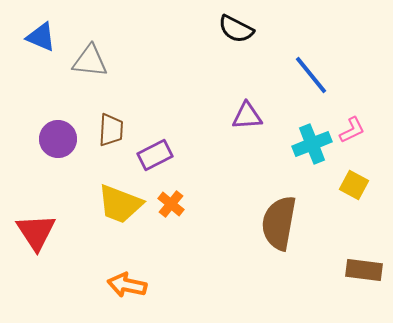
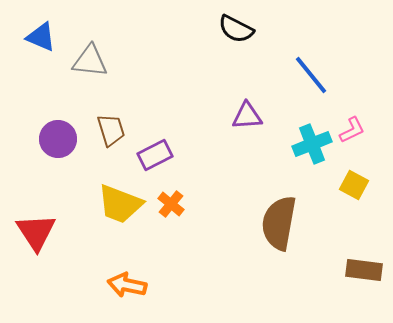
brown trapezoid: rotated 20 degrees counterclockwise
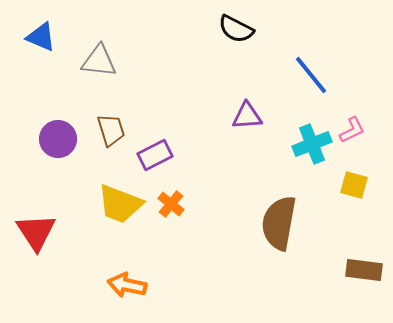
gray triangle: moved 9 px right
yellow square: rotated 12 degrees counterclockwise
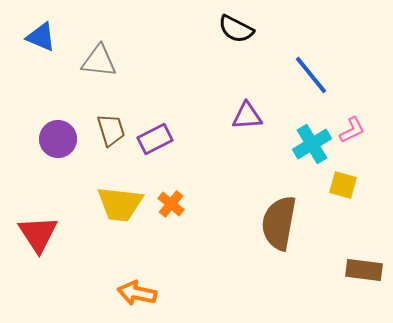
cyan cross: rotated 9 degrees counterclockwise
purple rectangle: moved 16 px up
yellow square: moved 11 px left
yellow trapezoid: rotated 15 degrees counterclockwise
red triangle: moved 2 px right, 2 px down
orange arrow: moved 10 px right, 8 px down
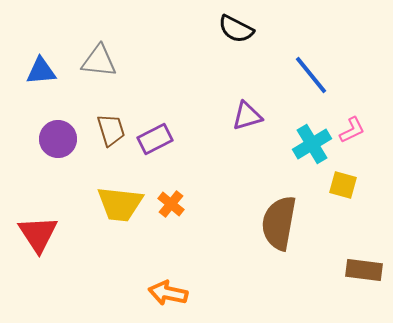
blue triangle: moved 34 px down; rotated 28 degrees counterclockwise
purple triangle: rotated 12 degrees counterclockwise
orange arrow: moved 31 px right
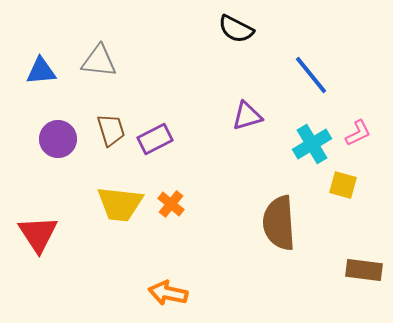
pink L-shape: moved 6 px right, 3 px down
brown semicircle: rotated 14 degrees counterclockwise
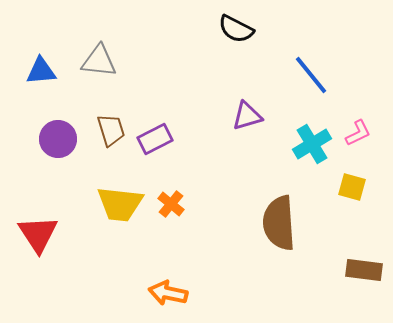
yellow square: moved 9 px right, 2 px down
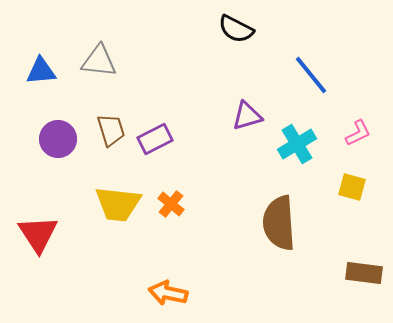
cyan cross: moved 15 px left
yellow trapezoid: moved 2 px left
brown rectangle: moved 3 px down
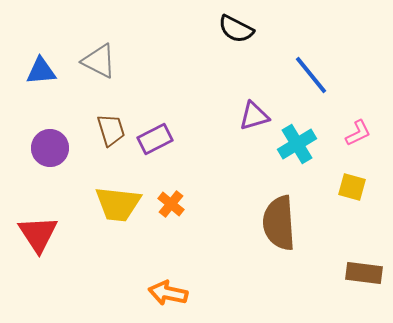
gray triangle: rotated 21 degrees clockwise
purple triangle: moved 7 px right
purple circle: moved 8 px left, 9 px down
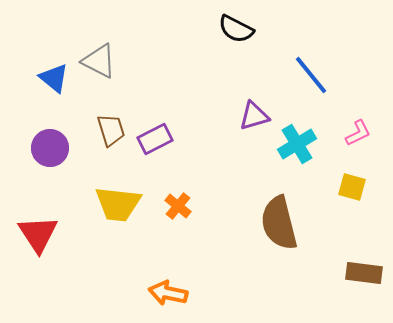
blue triangle: moved 13 px right, 7 px down; rotated 44 degrees clockwise
orange cross: moved 7 px right, 2 px down
brown semicircle: rotated 10 degrees counterclockwise
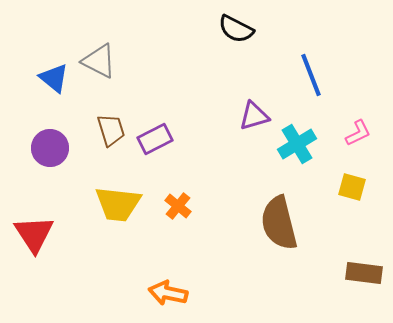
blue line: rotated 18 degrees clockwise
red triangle: moved 4 px left
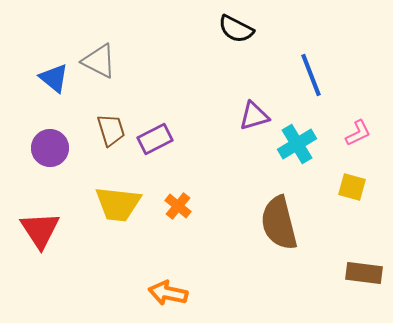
red triangle: moved 6 px right, 4 px up
